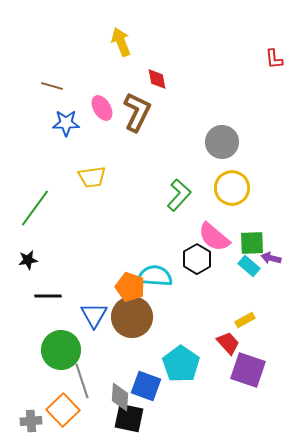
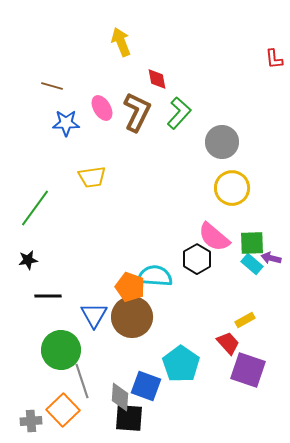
green L-shape: moved 82 px up
cyan rectangle: moved 3 px right, 2 px up
black square: rotated 8 degrees counterclockwise
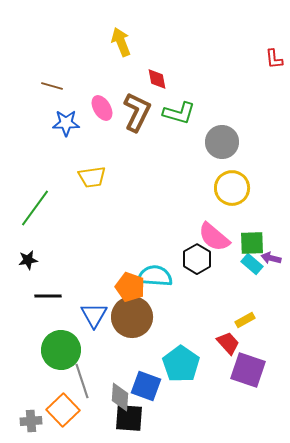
green L-shape: rotated 64 degrees clockwise
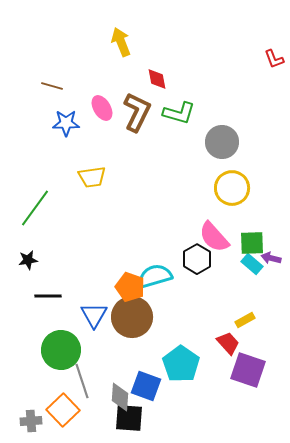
red L-shape: rotated 15 degrees counterclockwise
pink semicircle: rotated 8 degrees clockwise
cyan semicircle: rotated 20 degrees counterclockwise
